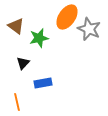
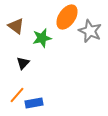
gray star: moved 1 px right, 2 px down
green star: moved 3 px right
blue rectangle: moved 9 px left, 20 px down
orange line: moved 7 px up; rotated 54 degrees clockwise
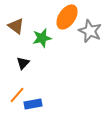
blue rectangle: moved 1 px left, 1 px down
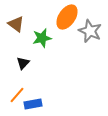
brown triangle: moved 2 px up
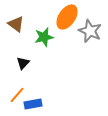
green star: moved 2 px right, 1 px up
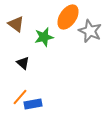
orange ellipse: moved 1 px right
black triangle: rotated 32 degrees counterclockwise
orange line: moved 3 px right, 2 px down
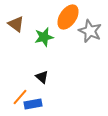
black triangle: moved 19 px right, 14 px down
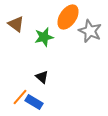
blue rectangle: moved 1 px right, 2 px up; rotated 42 degrees clockwise
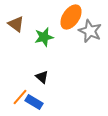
orange ellipse: moved 3 px right
